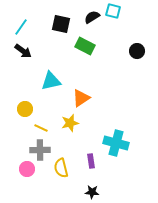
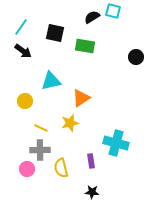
black square: moved 6 px left, 9 px down
green rectangle: rotated 18 degrees counterclockwise
black circle: moved 1 px left, 6 px down
yellow circle: moved 8 px up
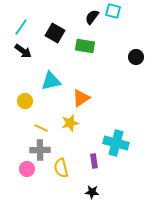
black semicircle: rotated 21 degrees counterclockwise
black square: rotated 18 degrees clockwise
purple rectangle: moved 3 px right
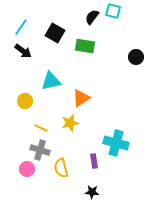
gray cross: rotated 18 degrees clockwise
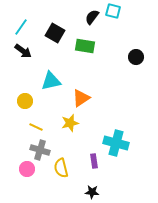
yellow line: moved 5 px left, 1 px up
